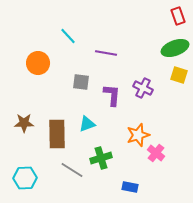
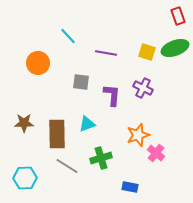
yellow square: moved 32 px left, 23 px up
gray line: moved 5 px left, 4 px up
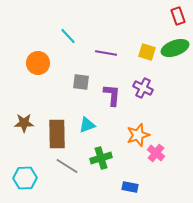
cyan triangle: moved 1 px down
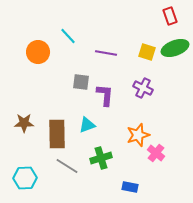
red rectangle: moved 8 px left
orange circle: moved 11 px up
purple L-shape: moved 7 px left
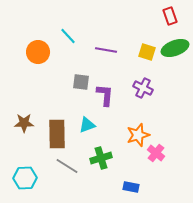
purple line: moved 3 px up
blue rectangle: moved 1 px right
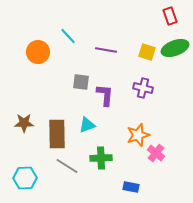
purple cross: rotated 12 degrees counterclockwise
green cross: rotated 15 degrees clockwise
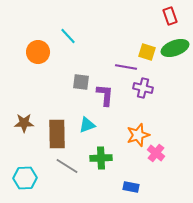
purple line: moved 20 px right, 17 px down
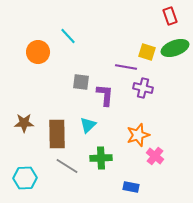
cyan triangle: moved 1 px right; rotated 24 degrees counterclockwise
pink cross: moved 1 px left, 3 px down
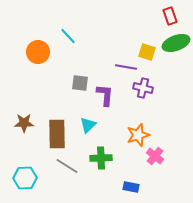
green ellipse: moved 1 px right, 5 px up
gray square: moved 1 px left, 1 px down
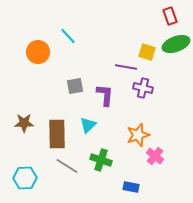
green ellipse: moved 1 px down
gray square: moved 5 px left, 3 px down; rotated 18 degrees counterclockwise
green cross: moved 2 px down; rotated 20 degrees clockwise
